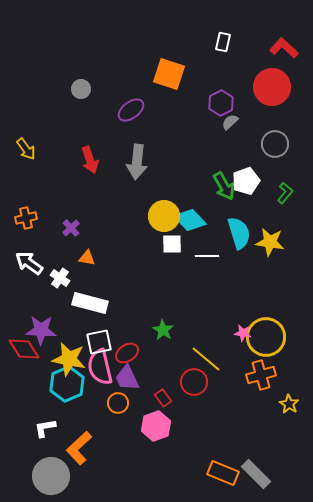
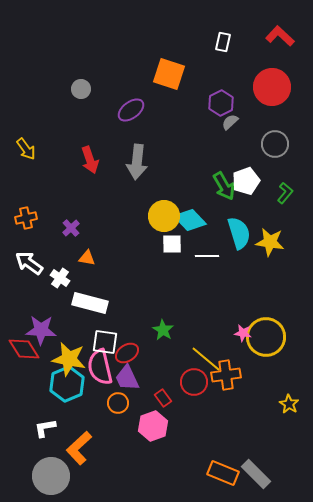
red L-shape at (284, 48): moved 4 px left, 12 px up
white square at (99, 342): moved 6 px right; rotated 20 degrees clockwise
orange cross at (261, 375): moved 35 px left; rotated 8 degrees clockwise
pink hexagon at (156, 426): moved 3 px left
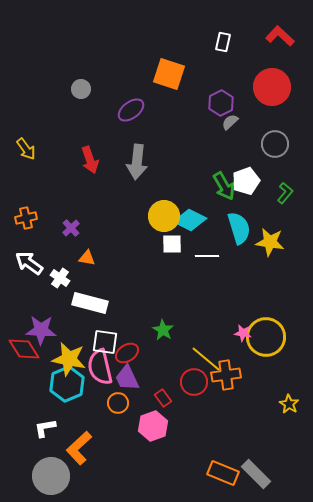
cyan diamond at (190, 220): rotated 20 degrees counterclockwise
cyan semicircle at (239, 233): moved 5 px up
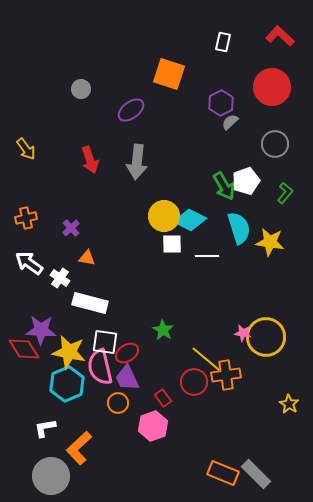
yellow star at (69, 359): moved 7 px up
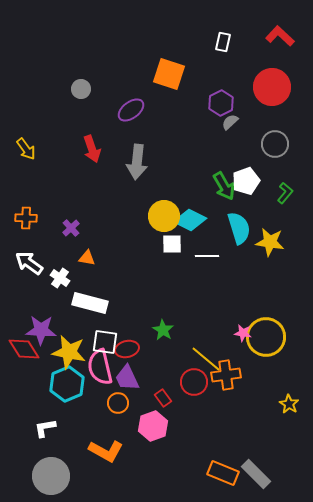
red arrow at (90, 160): moved 2 px right, 11 px up
orange cross at (26, 218): rotated 15 degrees clockwise
red ellipse at (127, 353): moved 4 px up; rotated 20 degrees clockwise
orange L-shape at (79, 448): moved 27 px right, 3 px down; rotated 108 degrees counterclockwise
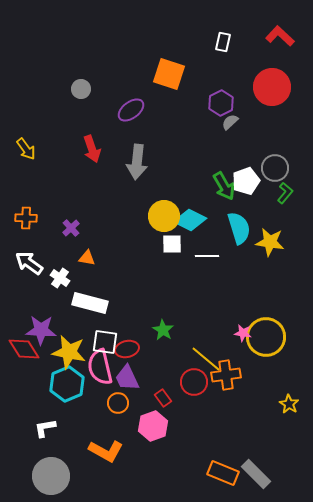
gray circle at (275, 144): moved 24 px down
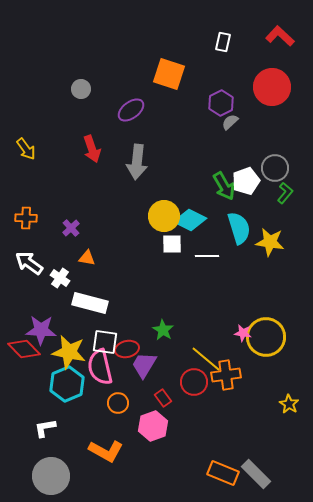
red diamond at (24, 349): rotated 12 degrees counterclockwise
purple trapezoid at (127, 378): moved 17 px right, 13 px up; rotated 56 degrees clockwise
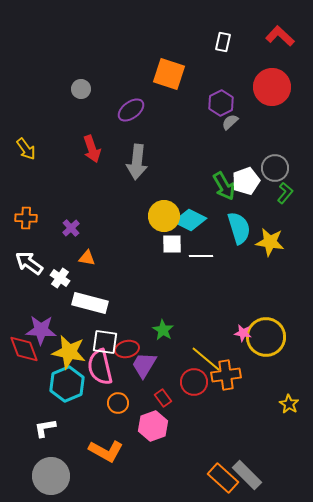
white line at (207, 256): moved 6 px left
red diamond at (24, 349): rotated 24 degrees clockwise
orange rectangle at (223, 473): moved 5 px down; rotated 20 degrees clockwise
gray rectangle at (256, 474): moved 9 px left, 1 px down
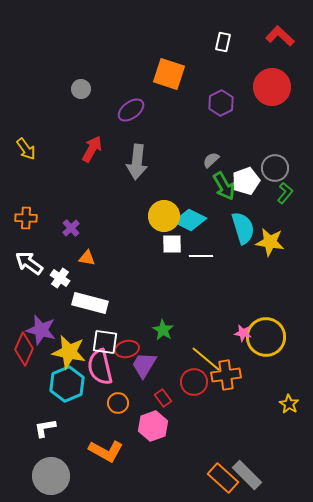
gray semicircle at (230, 122): moved 19 px left, 38 px down
red arrow at (92, 149): rotated 132 degrees counterclockwise
cyan semicircle at (239, 228): moved 4 px right
purple star at (41, 330): rotated 12 degrees clockwise
red diamond at (24, 349): rotated 44 degrees clockwise
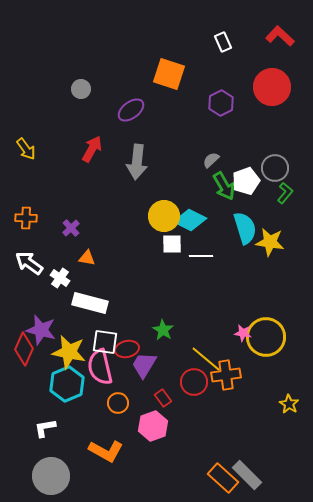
white rectangle at (223, 42): rotated 36 degrees counterclockwise
cyan semicircle at (243, 228): moved 2 px right
